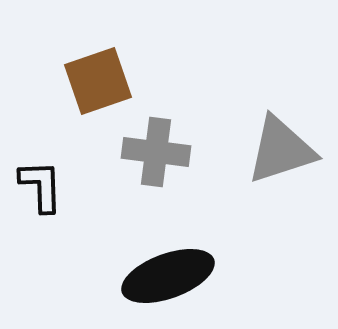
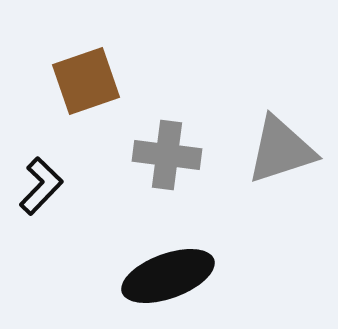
brown square: moved 12 px left
gray cross: moved 11 px right, 3 px down
black L-shape: rotated 46 degrees clockwise
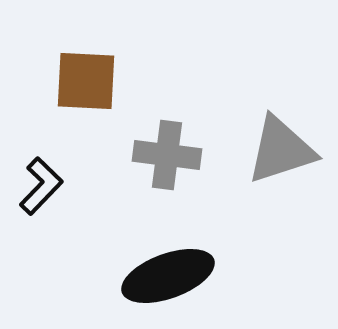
brown square: rotated 22 degrees clockwise
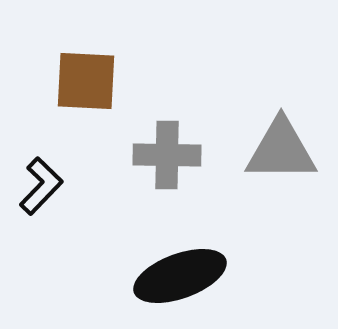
gray triangle: rotated 18 degrees clockwise
gray cross: rotated 6 degrees counterclockwise
black ellipse: moved 12 px right
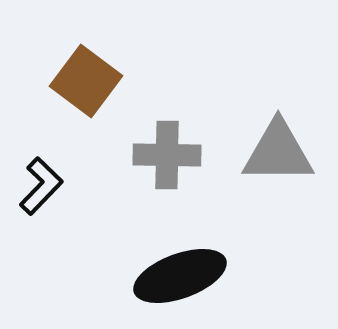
brown square: rotated 34 degrees clockwise
gray triangle: moved 3 px left, 2 px down
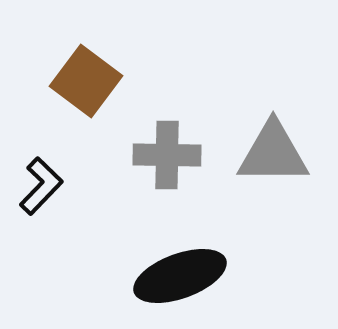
gray triangle: moved 5 px left, 1 px down
